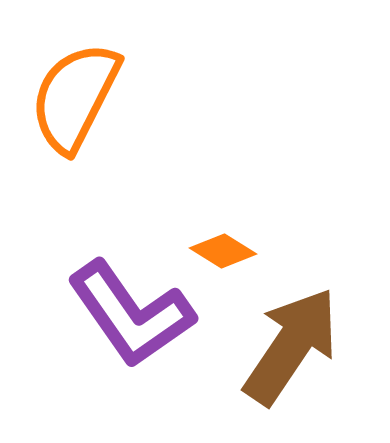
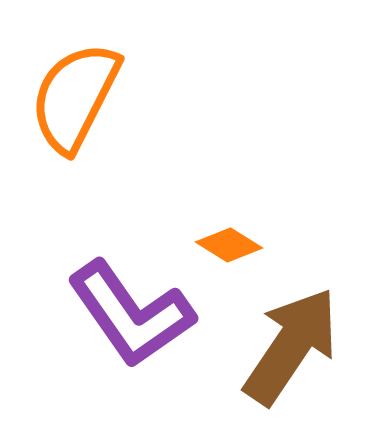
orange diamond: moved 6 px right, 6 px up
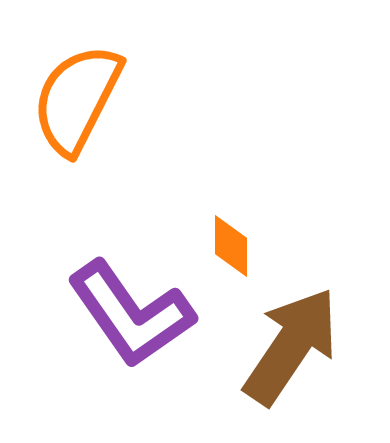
orange semicircle: moved 2 px right, 2 px down
orange diamond: moved 2 px right, 1 px down; rotated 58 degrees clockwise
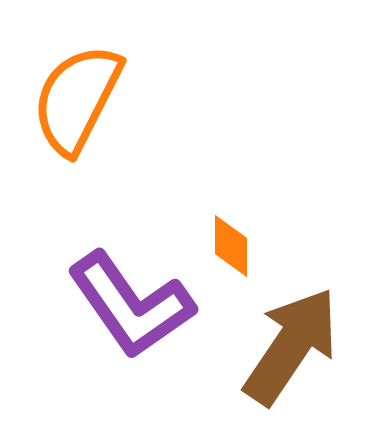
purple L-shape: moved 9 px up
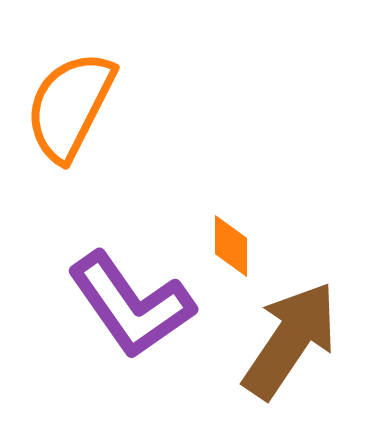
orange semicircle: moved 7 px left, 7 px down
brown arrow: moved 1 px left, 6 px up
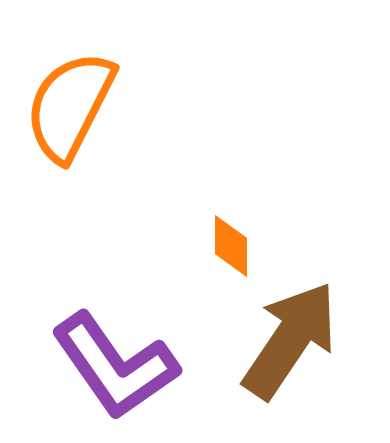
purple L-shape: moved 16 px left, 61 px down
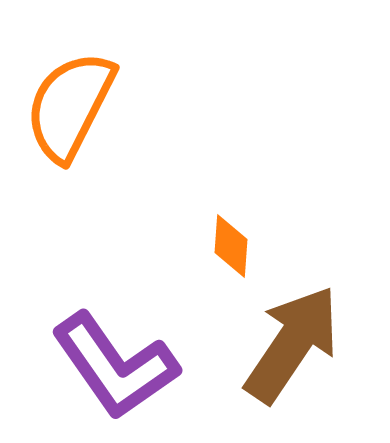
orange diamond: rotated 4 degrees clockwise
brown arrow: moved 2 px right, 4 px down
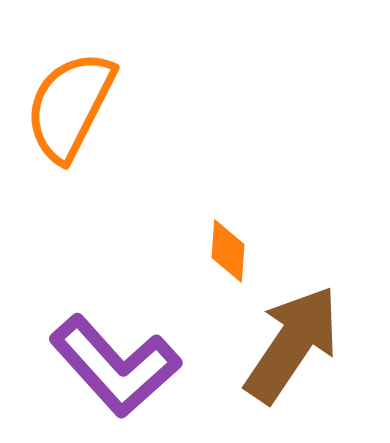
orange diamond: moved 3 px left, 5 px down
purple L-shape: rotated 7 degrees counterclockwise
